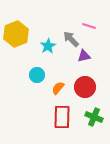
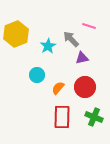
purple triangle: moved 2 px left, 2 px down
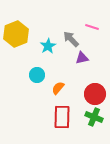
pink line: moved 3 px right, 1 px down
red circle: moved 10 px right, 7 px down
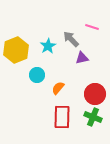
yellow hexagon: moved 16 px down
green cross: moved 1 px left
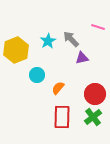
pink line: moved 6 px right
cyan star: moved 5 px up
green cross: rotated 30 degrees clockwise
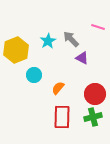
purple triangle: rotated 40 degrees clockwise
cyan circle: moved 3 px left
green cross: rotated 24 degrees clockwise
